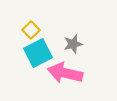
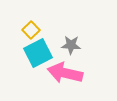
gray star: moved 2 px left, 1 px down; rotated 18 degrees clockwise
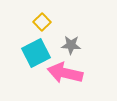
yellow square: moved 11 px right, 8 px up
cyan square: moved 2 px left
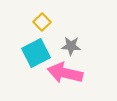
gray star: moved 1 px down
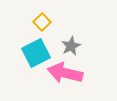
gray star: rotated 30 degrees counterclockwise
